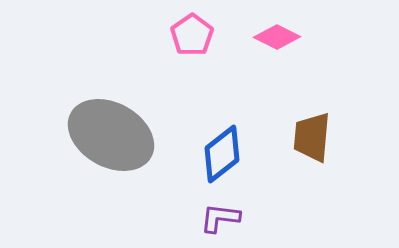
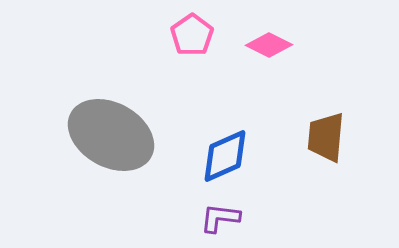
pink diamond: moved 8 px left, 8 px down
brown trapezoid: moved 14 px right
blue diamond: moved 3 px right, 2 px down; rotated 14 degrees clockwise
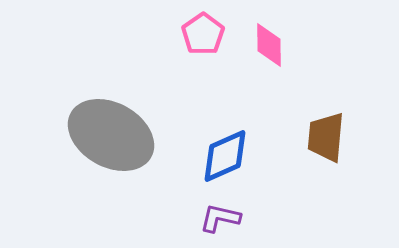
pink pentagon: moved 11 px right, 1 px up
pink diamond: rotated 63 degrees clockwise
purple L-shape: rotated 6 degrees clockwise
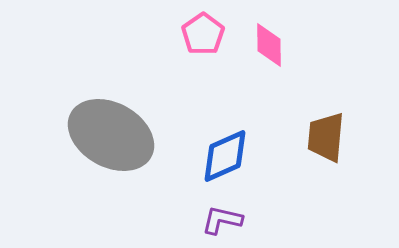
purple L-shape: moved 2 px right, 2 px down
